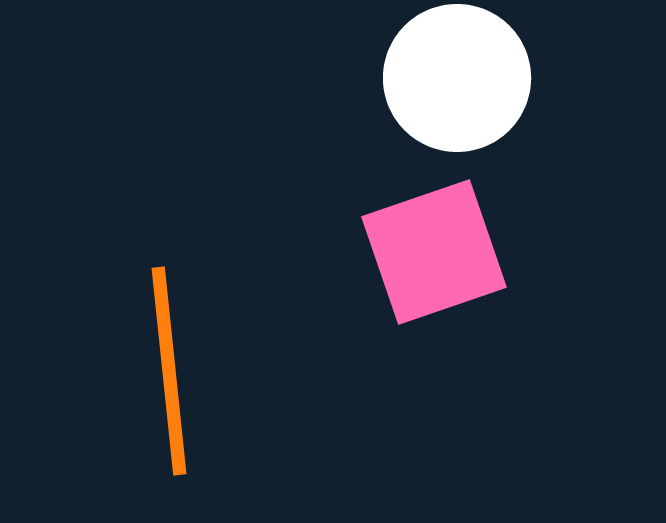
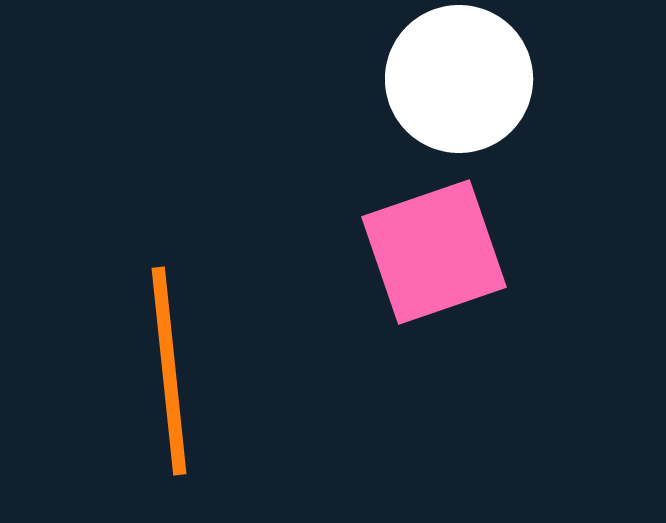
white circle: moved 2 px right, 1 px down
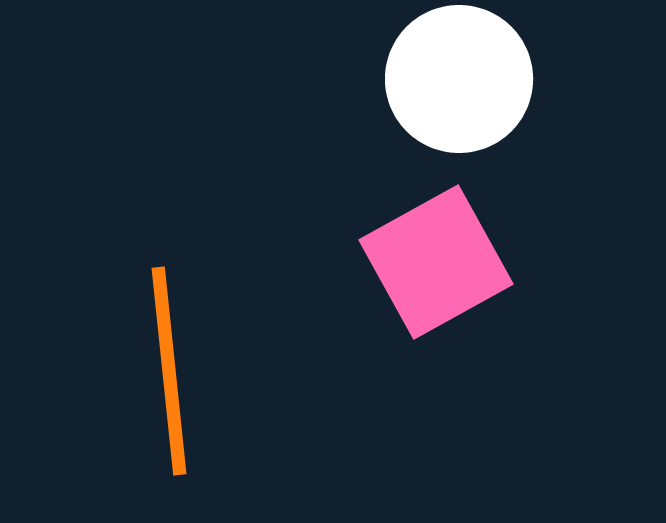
pink square: moved 2 px right, 10 px down; rotated 10 degrees counterclockwise
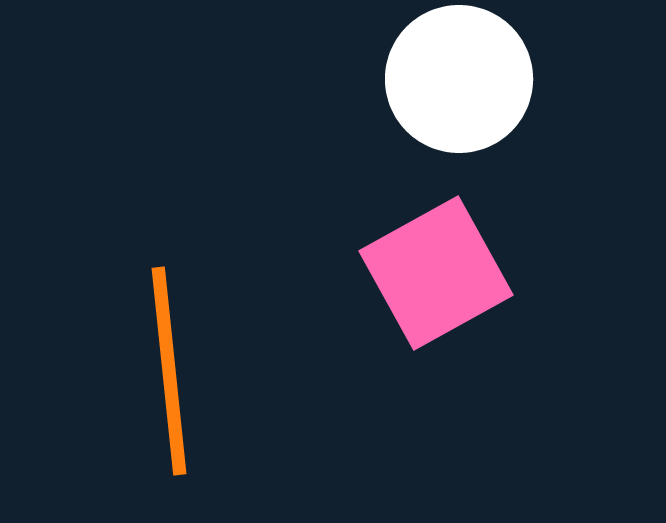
pink square: moved 11 px down
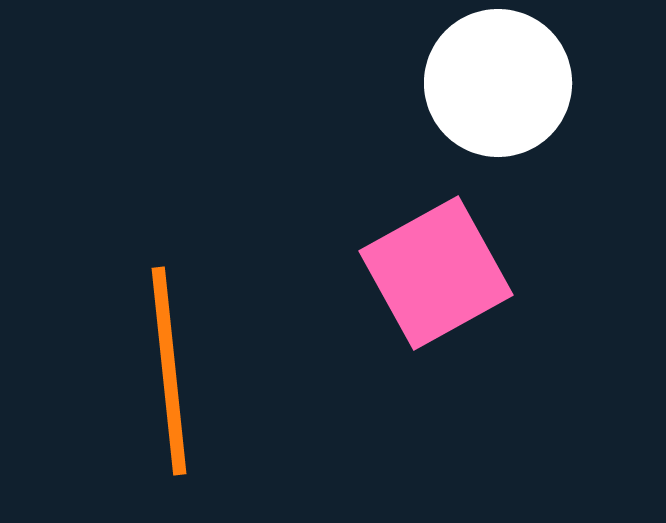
white circle: moved 39 px right, 4 px down
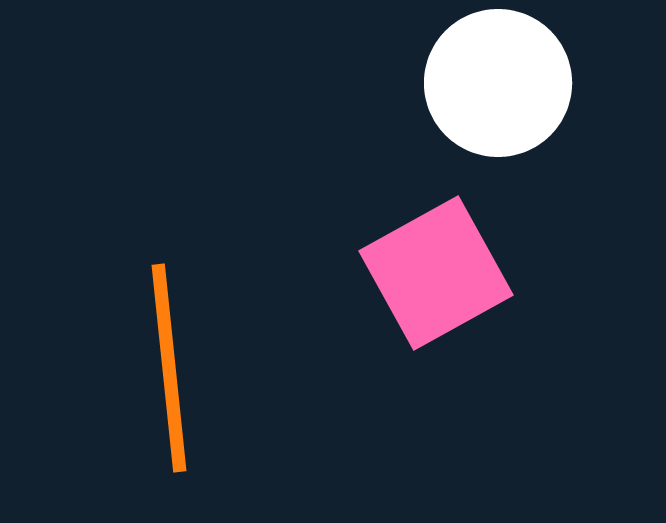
orange line: moved 3 px up
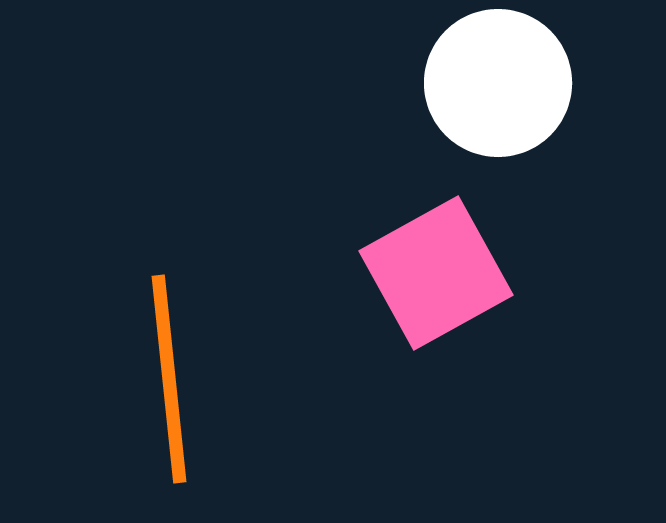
orange line: moved 11 px down
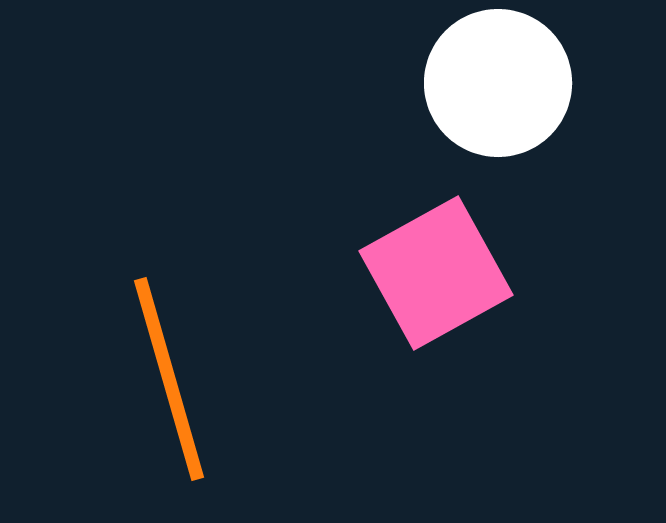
orange line: rotated 10 degrees counterclockwise
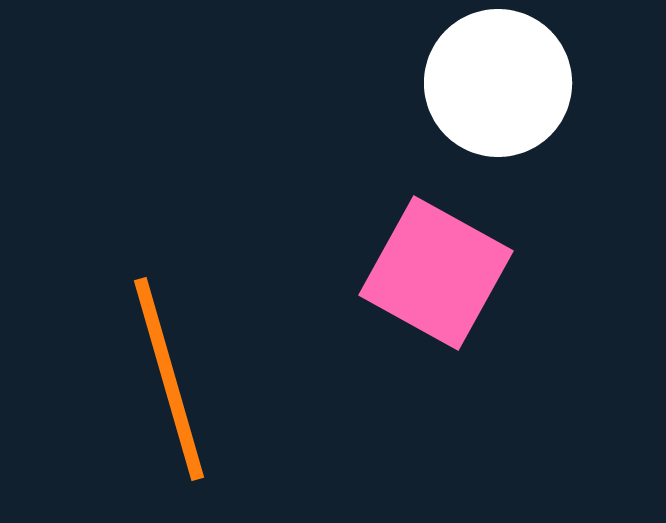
pink square: rotated 32 degrees counterclockwise
